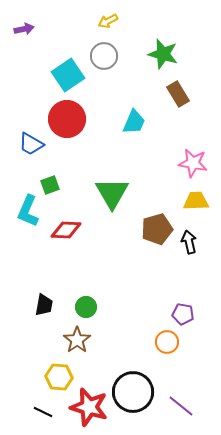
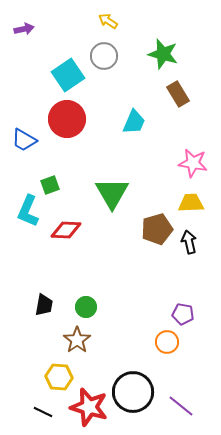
yellow arrow: rotated 60 degrees clockwise
blue trapezoid: moved 7 px left, 4 px up
yellow trapezoid: moved 5 px left, 2 px down
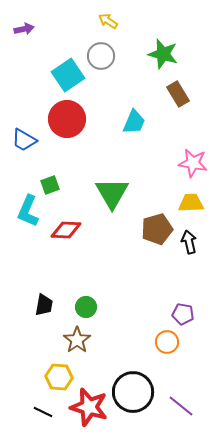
gray circle: moved 3 px left
